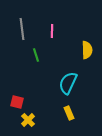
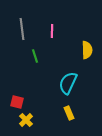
green line: moved 1 px left, 1 px down
yellow cross: moved 2 px left
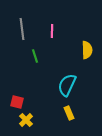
cyan semicircle: moved 1 px left, 2 px down
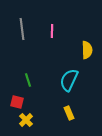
green line: moved 7 px left, 24 px down
cyan semicircle: moved 2 px right, 5 px up
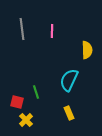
green line: moved 8 px right, 12 px down
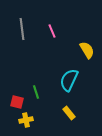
pink line: rotated 24 degrees counterclockwise
yellow semicircle: rotated 30 degrees counterclockwise
yellow rectangle: rotated 16 degrees counterclockwise
yellow cross: rotated 32 degrees clockwise
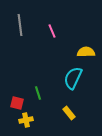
gray line: moved 2 px left, 4 px up
yellow semicircle: moved 1 px left, 2 px down; rotated 60 degrees counterclockwise
cyan semicircle: moved 4 px right, 2 px up
green line: moved 2 px right, 1 px down
red square: moved 1 px down
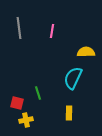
gray line: moved 1 px left, 3 px down
pink line: rotated 32 degrees clockwise
yellow rectangle: rotated 40 degrees clockwise
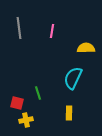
yellow semicircle: moved 4 px up
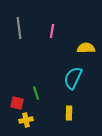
green line: moved 2 px left
